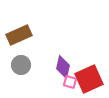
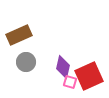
gray circle: moved 5 px right, 3 px up
red square: moved 3 px up
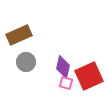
pink square: moved 4 px left, 1 px down
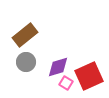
brown rectangle: moved 6 px right; rotated 15 degrees counterclockwise
purple diamond: moved 5 px left; rotated 60 degrees clockwise
pink square: rotated 16 degrees clockwise
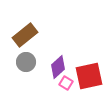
purple diamond: rotated 25 degrees counterclockwise
red square: rotated 12 degrees clockwise
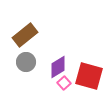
purple diamond: rotated 10 degrees clockwise
red square: rotated 28 degrees clockwise
pink square: moved 2 px left; rotated 16 degrees clockwise
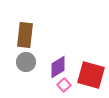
brown rectangle: rotated 45 degrees counterclockwise
red square: moved 2 px right, 1 px up
pink square: moved 2 px down
